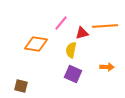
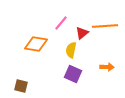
red triangle: rotated 24 degrees counterclockwise
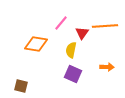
red triangle: rotated 16 degrees counterclockwise
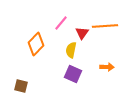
orange diamond: rotated 55 degrees counterclockwise
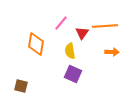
orange diamond: rotated 35 degrees counterclockwise
yellow semicircle: moved 1 px left, 1 px down; rotated 21 degrees counterclockwise
orange arrow: moved 5 px right, 15 px up
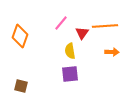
orange diamond: moved 16 px left, 8 px up; rotated 10 degrees clockwise
purple square: moved 3 px left; rotated 30 degrees counterclockwise
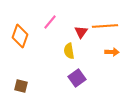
pink line: moved 11 px left, 1 px up
red triangle: moved 1 px left, 1 px up
yellow semicircle: moved 1 px left
purple square: moved 7 px right, 4 px down; rotated 30 degrees counterclockwise
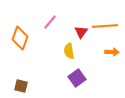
orange diamond: moved 2 px down
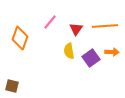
red triangle: moved 5 px left, 3 px up
purple square: moved 14 px right, 20 px up
brown square: moved 9 px left
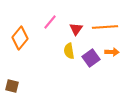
orange line: moved 1 px down
orange diamond: rotated 20 degrees clockwise
